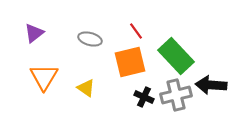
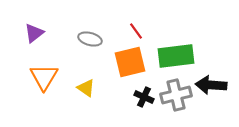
green rectangle: rotated 54 degrees counterclockwise
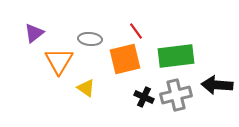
gray ellipse: rotated 10 degrees counterclockwise
orange square: moved 5 px left, 3 px up
orange triangle: moved 15 px right, 16 px up
black arrow: moved 6 px right
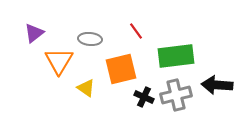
orange square: moved 4 px left, 10 px down
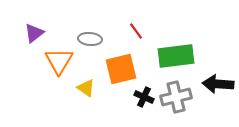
black arrow: moved 1 px right, 1 px up
gray cross: moved 2 px down
